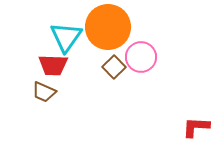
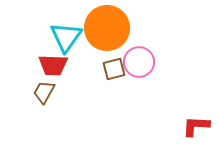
orange circle: moved 1 px left, 1 px down
pink circle: moved 2 px left, 5 px down
brown square: moved 2 px down; rotated 30 degrees clockwise
brown trapezoid: rotated 95 degrees clockwise
red L-shape: moved 1 px up
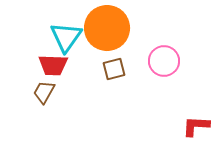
pink circle: moved 25 px right, 1 px up
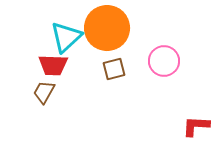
cyan triangle: rotated 12 degrees clockwise
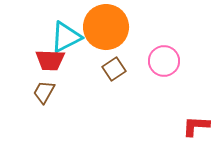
orange circle: moved 1 px left, 1 px up
cyan triangle: rotated 16 degrees clockwise
red trapezoid: moved 3 px left, 5 px up
brown square: rotated 20 degrees counterclockwise
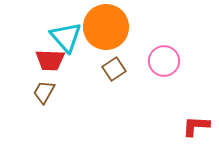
cyan triangle: rotated 44 degrees counterclockwise
